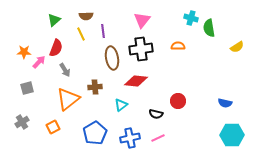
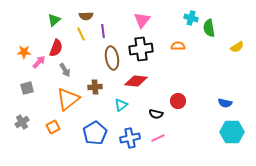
cyan hexagon: moved 3 px up
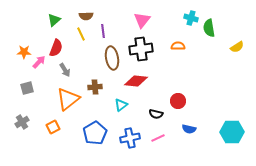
blue semicircle: moved 36 px left, 26 px down
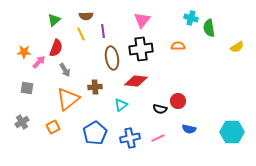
gray square: rotated 24 degrees clockwise
black semicircle: moved 4 px right, 5 px up
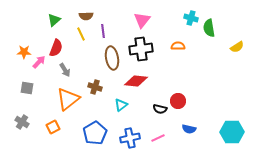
brown cross: rotated 24 degrees clockwise
gray cross: rotated 24 degrees counterclockwise
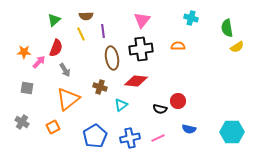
green semicircle: moved 18 px right
brown cross: moved 5 px right
blue pentagon: moved 3 px down
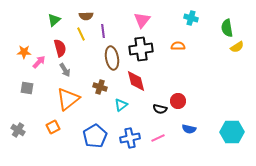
red semicircle: moved 4 px right; rotated 36 degrees counterclockwise
red diamond: rotated 70 degrees clockwise
gray cross: moved 4 px left, 8 px down
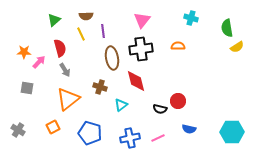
blue pentagon: moved 5 px left, 3 px up; rotated 25 degrees counterclockwise
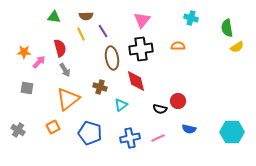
green triangle: moved 3 px up; rotated 48 degrees clockwise
purple line: rotated 24 degrees counterclockwise
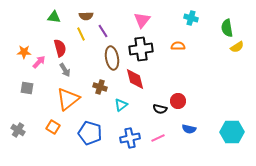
red diamond: moved 1 px left, 2 px up
orange square: rotated 32 degrees counterclockwise
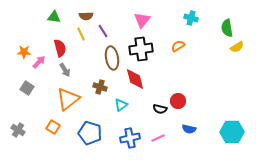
orange semicircle: rotated 32 degrees counterclockwise
gray square: rotated 24 degrees clockwise
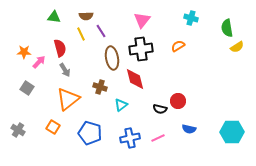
purple line: moved 2 px left
